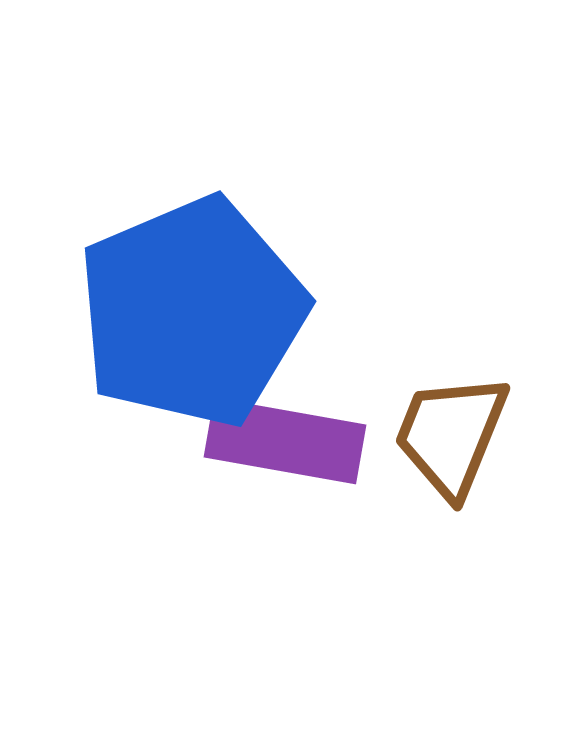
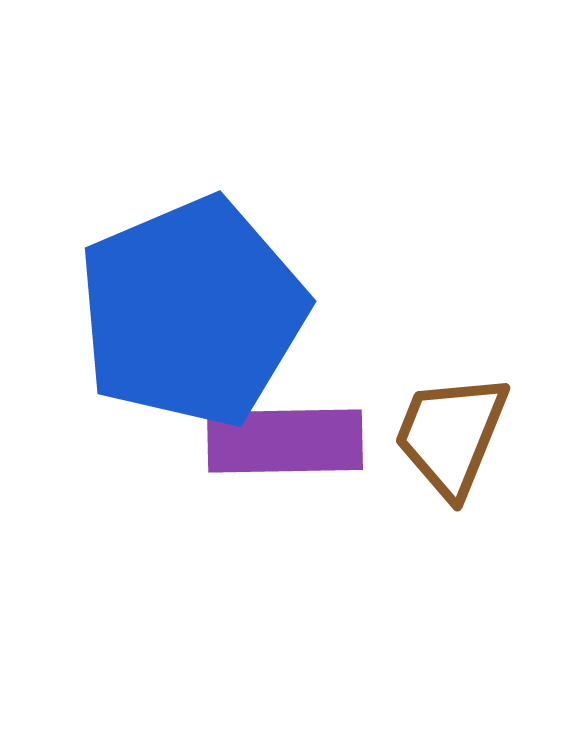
purple rectangle: rotated 11 degrees counterclockwise
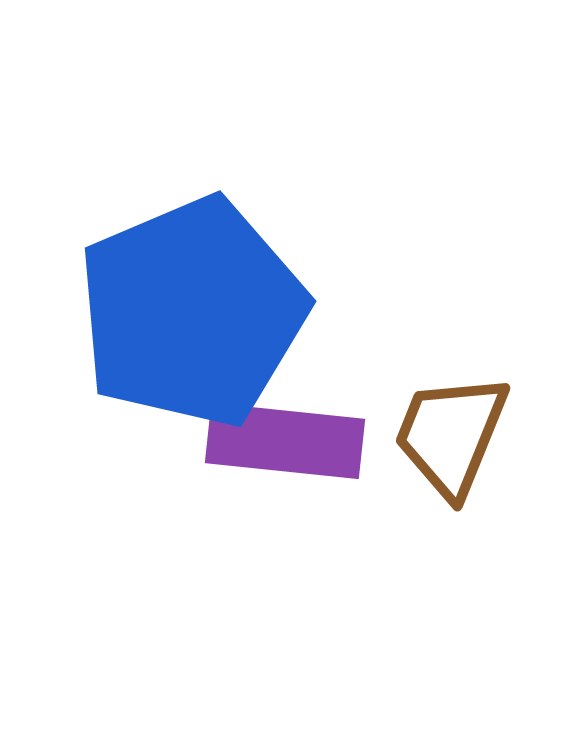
purple rectangle: rotated 7 degrees clockwise
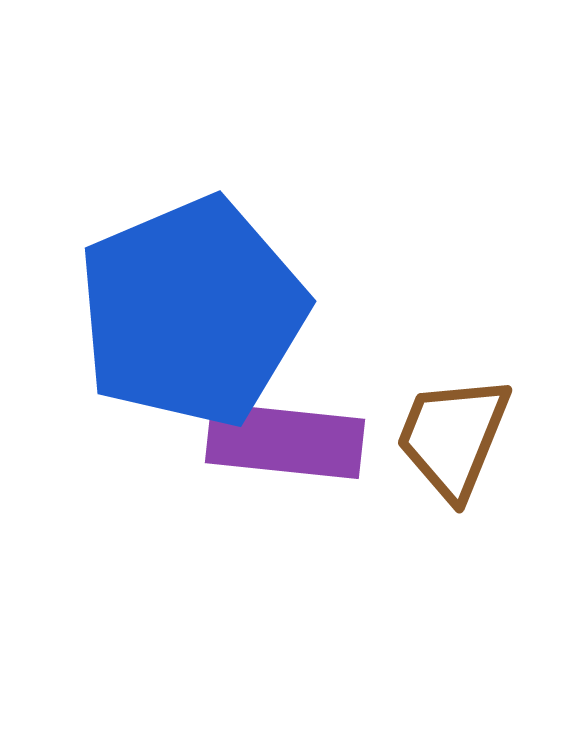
brown trapezoid: moved 2 px right, 2 px down
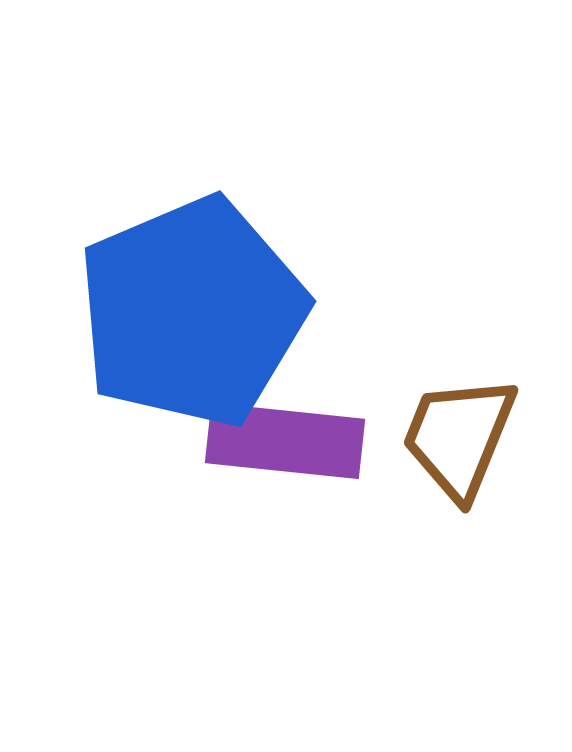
brown trapezoid: moved 6 px right
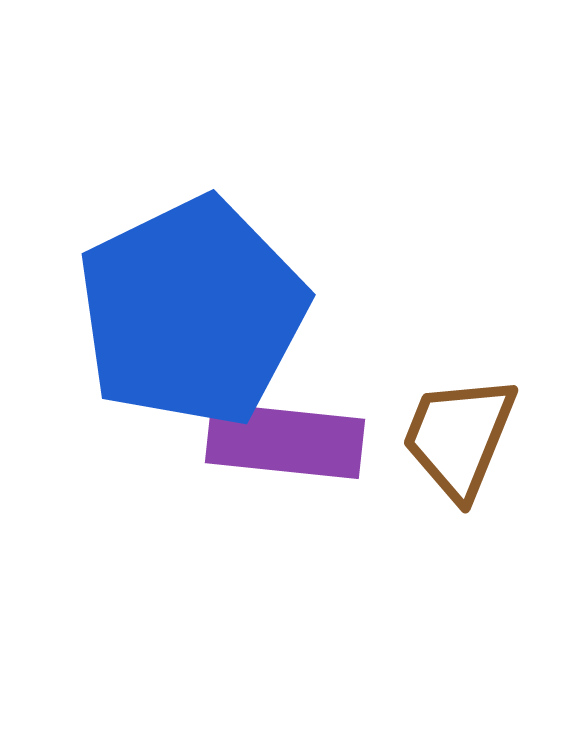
blue pentagon: rotated 3 degrees counterclockwise
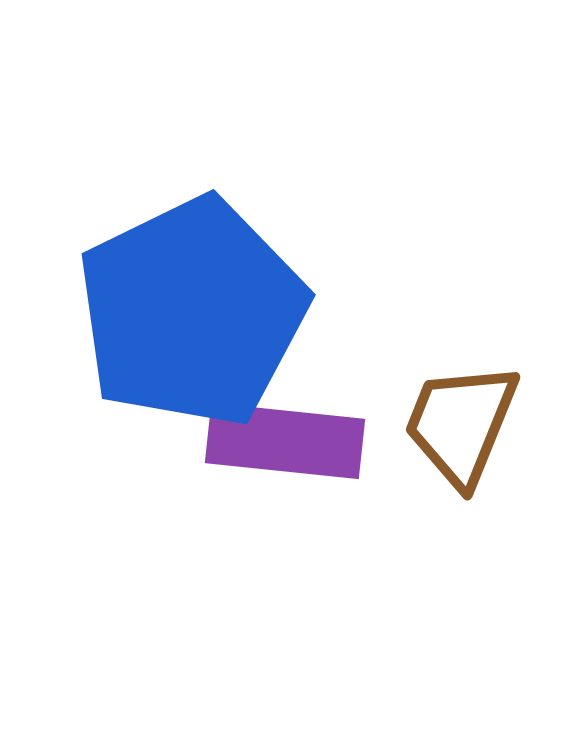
brown trapezoid: moved 2 px right, 13 px up
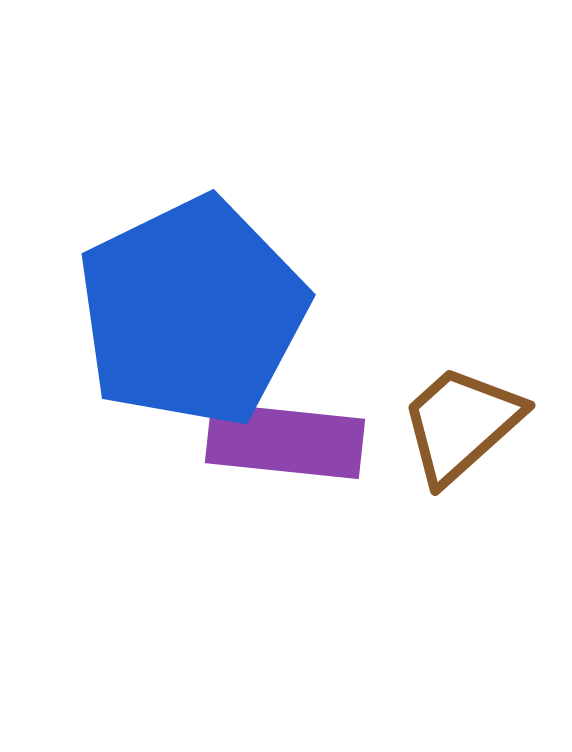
brown trapezoid: rotated 26 degrees clockwise
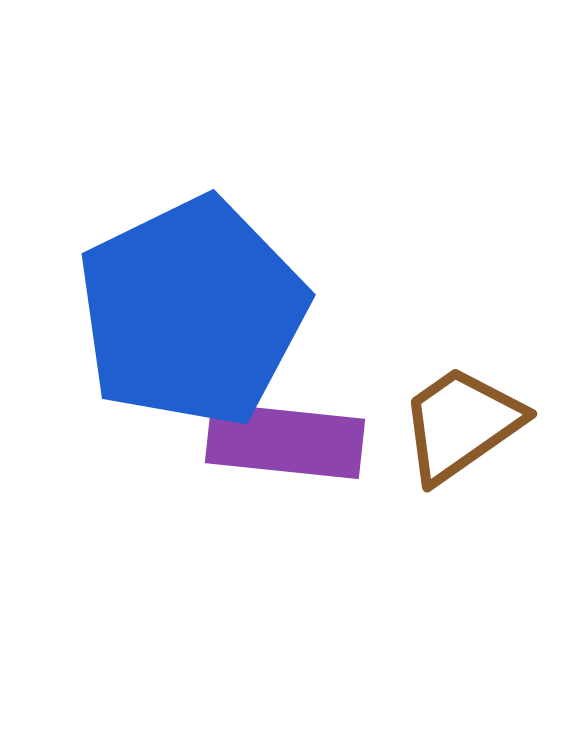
brown trapezoid: rotated 7 degrees clockwise
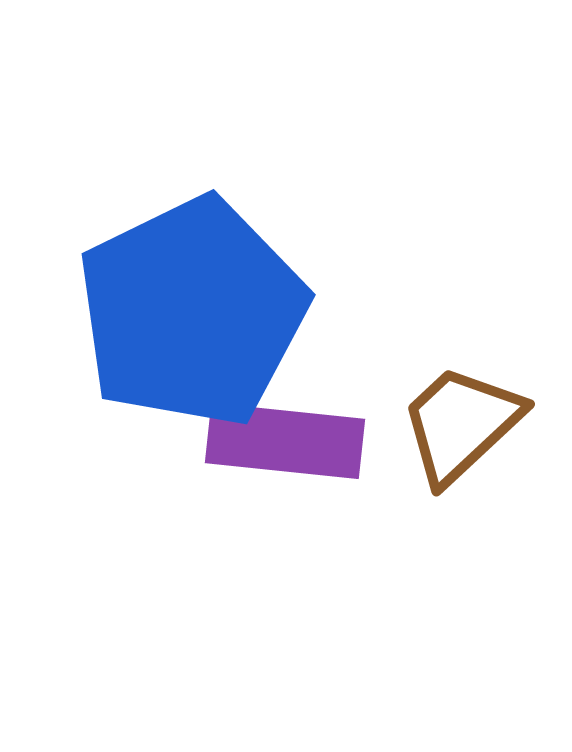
brown trapezoid: rotated 8 degrees counterclockwise
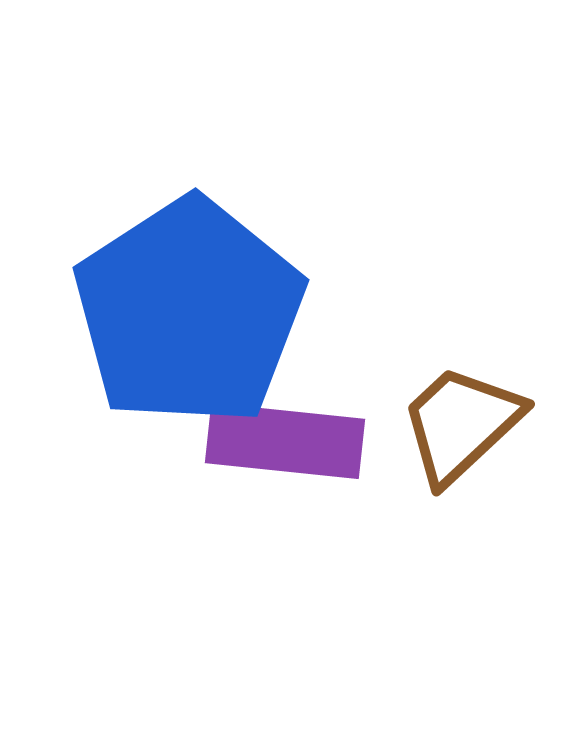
blue pentagon: moved 3 px left; rotated 7 degrees counterclockwise
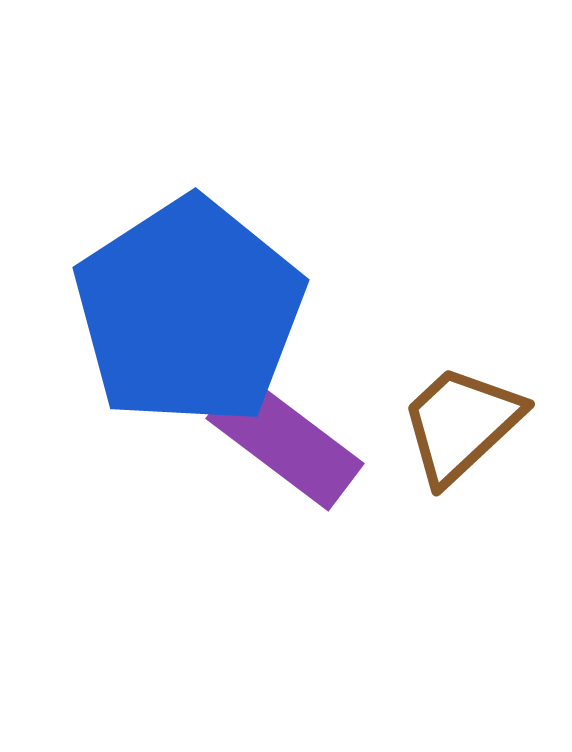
purple rectangle: rotated 31 degrees clockwise
